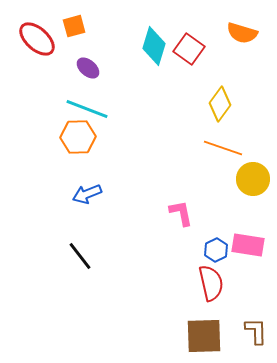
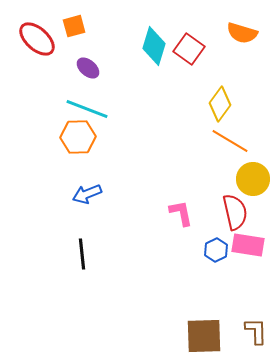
orange line: moved 7 px right, 7 px up; rotated 12 degrees clockwise
black line: moved 2 px right, 2 px up; rotated 32 degrees clockwise
red semicircle: moved 24 px right, 71 px up
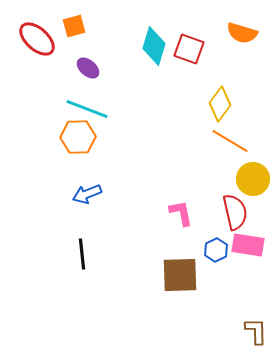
red square: rotated 16 degrees counterclockwise
brown square: moved 24 px left, 61 px up
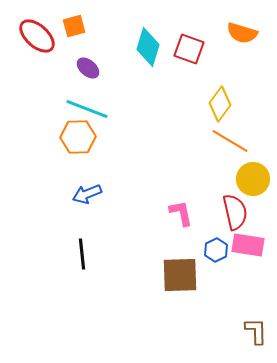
red ellipse: moved 3 px up
cyan diamond: moved 6 px left, 1 px down
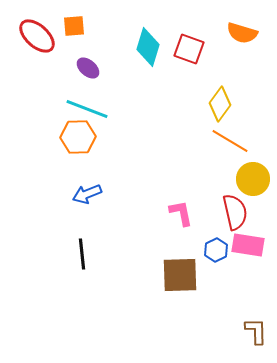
orange square: rotated 10 degrees clockwise
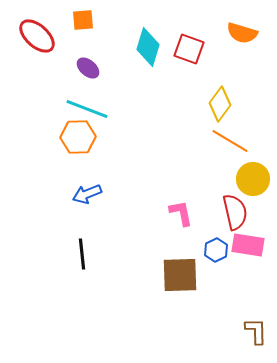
orange square: moved 9 px right, 6 px up
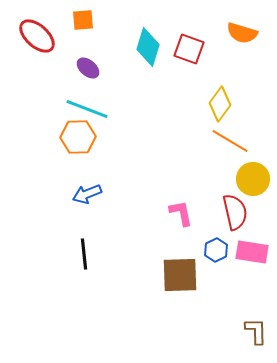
pink rectangle: moved 4 px right, 7 px down
black line: moved 2 px right
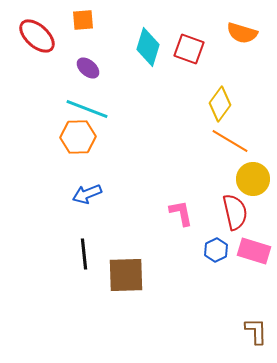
pink rectangle: moved 2 px right, 1 px up; rotated 8 degrees clockwise
brown square: moved 54 px left
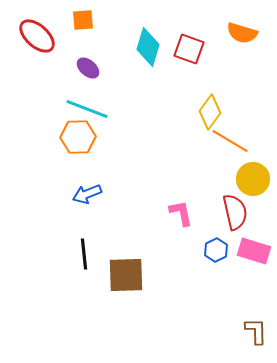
yellow diamond: moved 10 px left, 8 px down
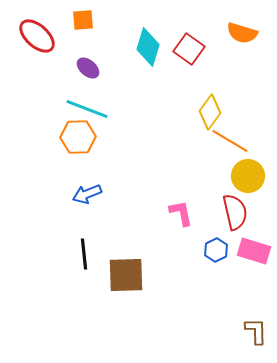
red square: rotated 16 degrees clockwise
yellow circle: moved 5 px left, 3 px up
